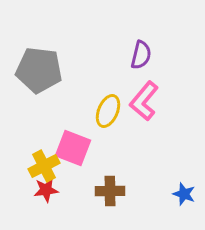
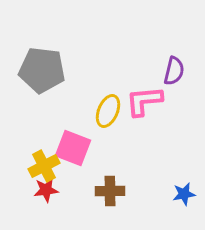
purple semicircle: moved 33 px right, 16 px down
gray pentagon: moved 3 px right
pink L-shape: rotated 45 degrees clockwise
blue star: rotated 30 degrees counterclockwise
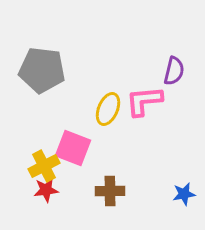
yellow ellipse: moved 2 px up
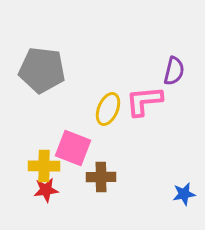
yellow cross: rotated 28 degrees clockwise
brown cross: moved 9 px left, 14 px up
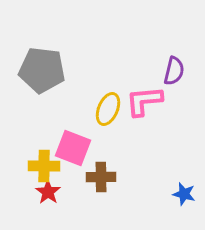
red star: moved 2 px right, 2 px down; rotated 30 degrees counterclockwise
blue star: rotated 25 degrees clockwise
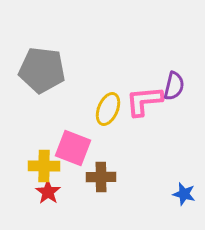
purple semicircle: moved 15 px down
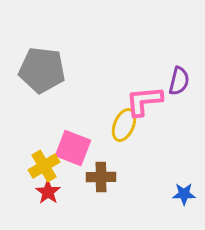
purple semicircle: moved 5 px right, 5 px up
yellow ellipse: moved 16 px right, 16 px down
yellow cross: rotated 32 degrees counterclockwise
blue star: rotated 15 degrees counterclockwise
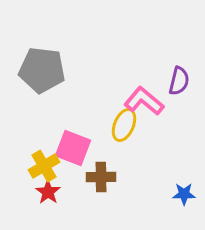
pink L-shape: rotated 45 degrees clockwise
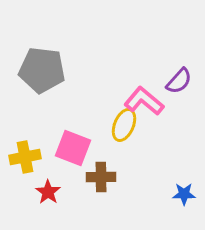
purple semicircle: rotated 28 degrees clockwise
yellow cross: moved 19 px left, 9 px up; rotated 20 degrees clockwise
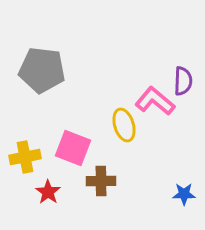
purple semicircle: moved 4 px right; rotated 40 degrees counterclockwise
pink L-shape: moved 11 px right
yellow ellipse: rotated 40 degrees counterclockwise
brown cross: moved 4 px down
